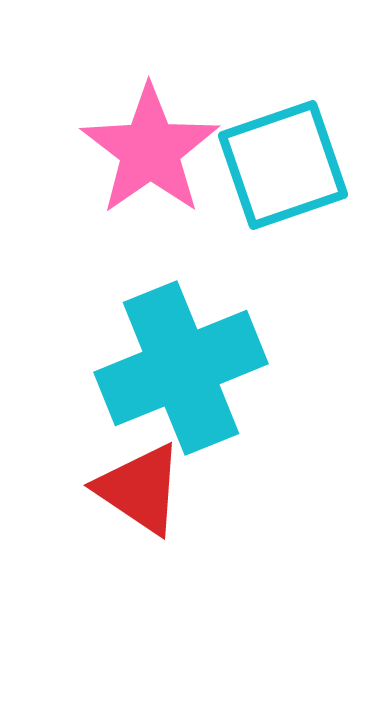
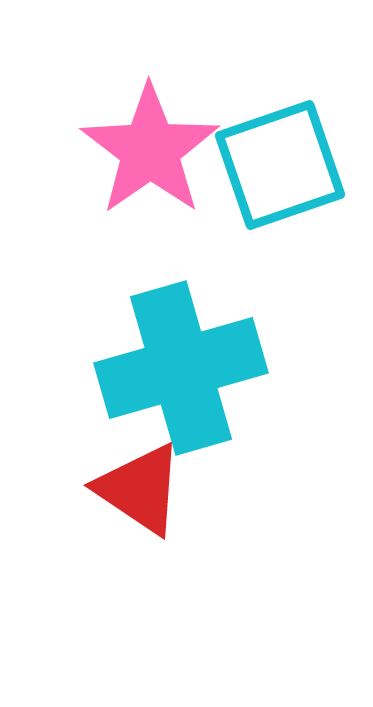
cyan square: moved 3 px left
cyan cross: rotated 6 degrees clockwise
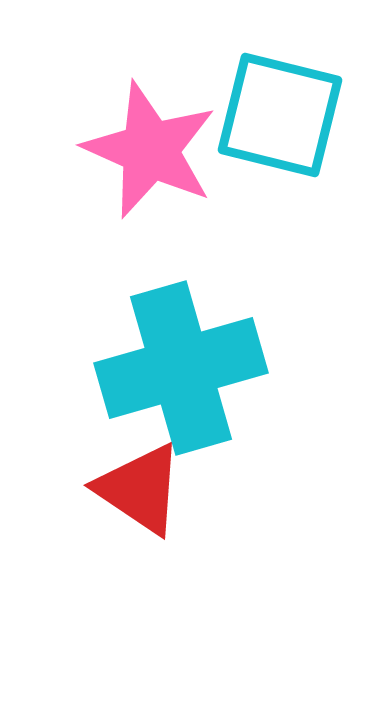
pink star: rotated 13 degrees counterclockwise
cyan square: moved 50 px up; rotated 33 degrees clockwise
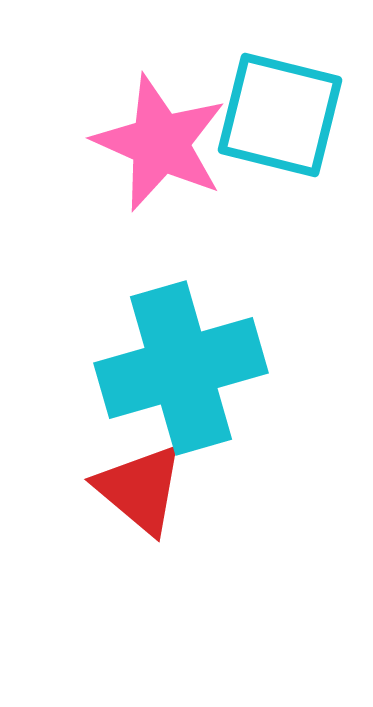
pink star: moved 10 px right, 7 px up
red triangle: rotated 6 degrees clockwise
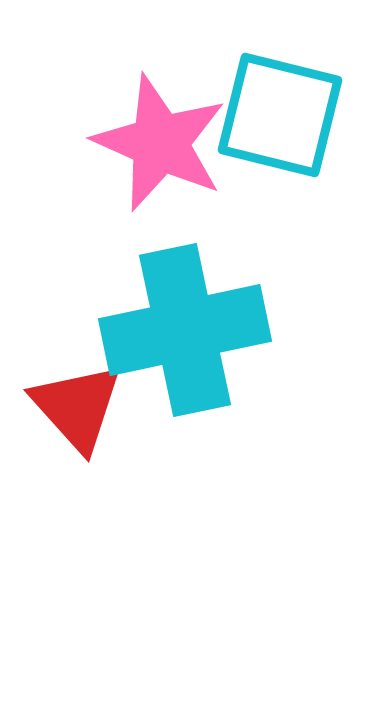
cyan cross: moved 4 px right, 38 px up; rotated 4 degrees clockwise
red triangle: moved 63 px left, 82 px up; rotated 8 degrees clockwise
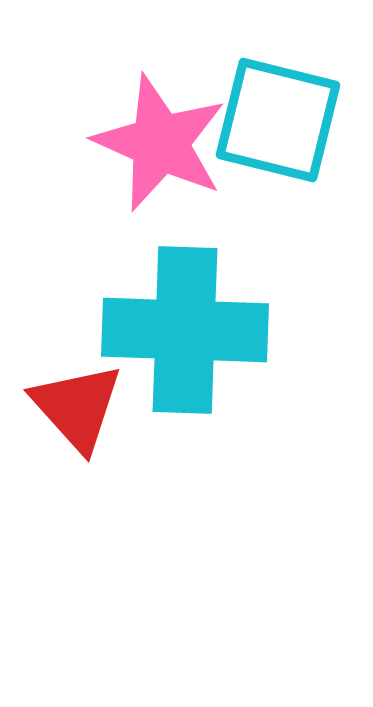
cyan square: moved 2 px left, 5 px down
cyan cross: rotated 14 degrees clockwise
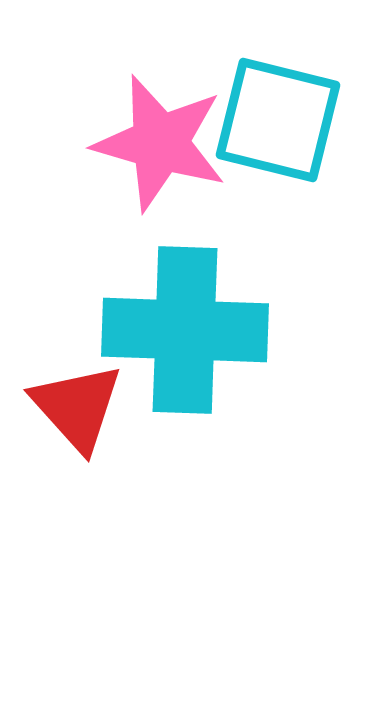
pink star: rotated 8 degrees counterclockwise
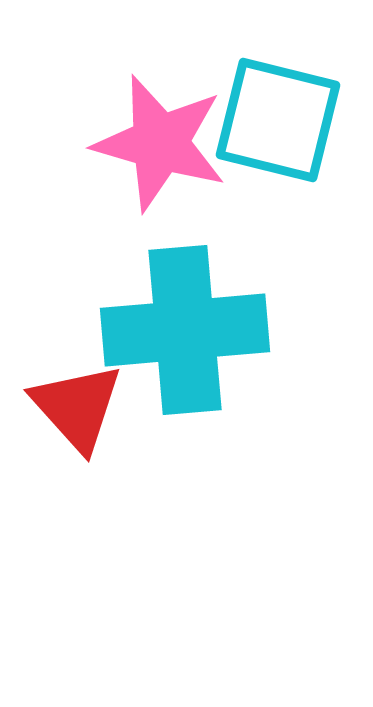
cyan cross: rotated 7 degrees counterclockwise
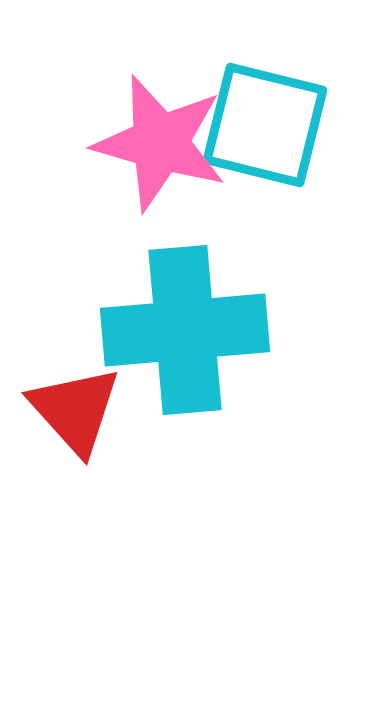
cyan square: moved 13 px left, 5 px down
red triangle: moved 2 px left, 3 px down
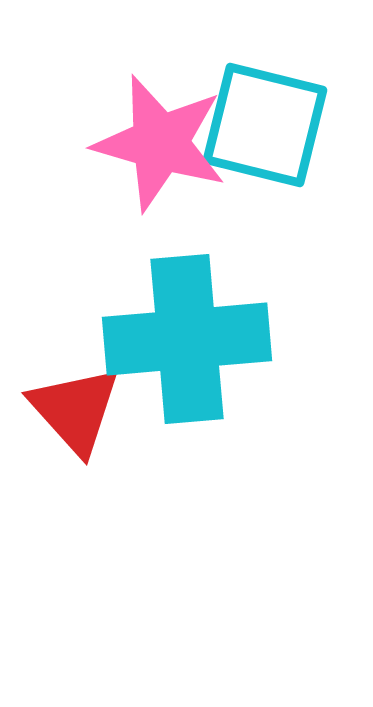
cyan cross: moved 2 px right, 9 px down
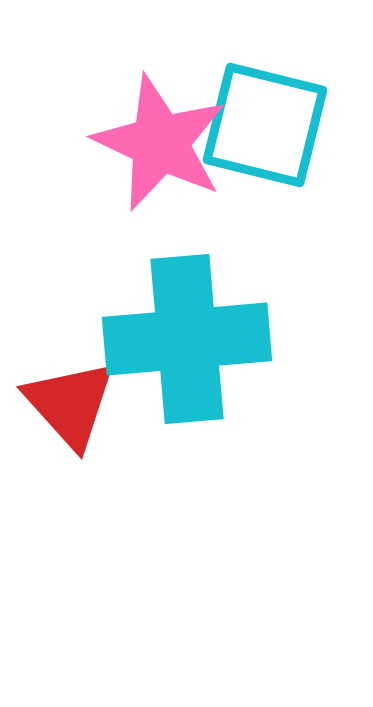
pink star: rotated 9 degrees clockwise
red triangle: moved 5 px left, 6 px up
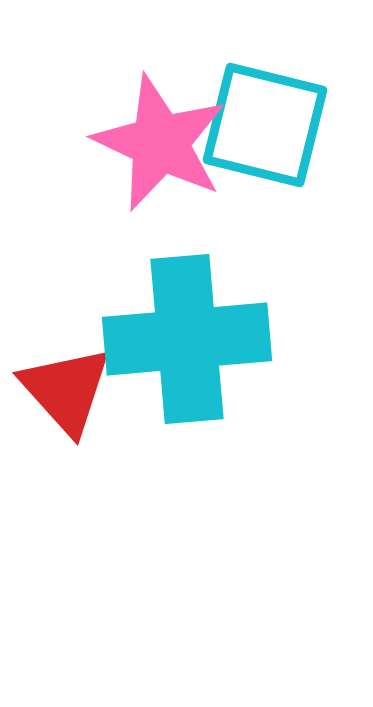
red triangle: moved 4 px left, 14 px up
